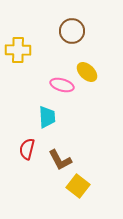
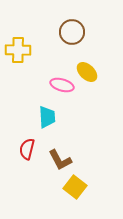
brown circle: moved 1 px down
yellow square: moved 3 px left, 1 px down
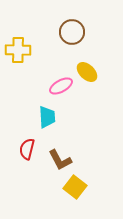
pink ellipse: moved 1 px left, 1 px down; rotated 45 degrees counterclockwise
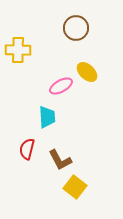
brown circle: moved 4 px right, 4 px up
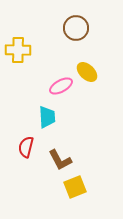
red semicircle: moved 1 px left, 2 px up
yellow square: rotated 30 degrees clockwise
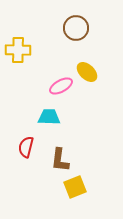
cyan trapezoid: moved 2 px right; rotated 85 degrees counterclockwise
brown L-shape: rotated 35 degrees clockwise
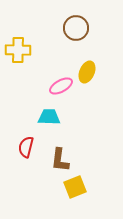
yellow ellipse: rotated 70 degrees clockwise
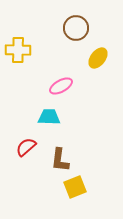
yellow ellipse: moved 11 px right, 14 px up; rotated 15 degrees clockwise
red semicircle: rotated 35 degrees clockwise
